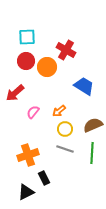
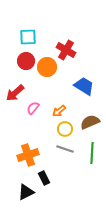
cyan square: moved 1 px right
pink semicircle: moved 4 px up
brown semicircle: moved 3 px left, 3 px up
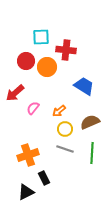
cyan square: moved 13 px right
red cross: rotated 24 degrees counterclockwise
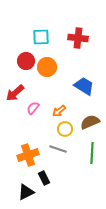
red cross: moved 12 px right, 12 px up
gray line: moved 7 px left
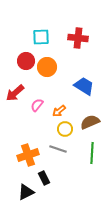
pink semicircle: moved 4 px right, 3 px up
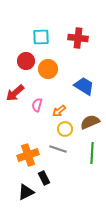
orange circle: moved 1 px right, 2 px down
pink semicircle: rotated 24 degrees counterclockwise
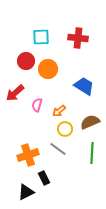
gray line: rotated 18 degrees clockwise
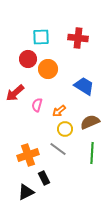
red circle: moved 2 px right, 2 px up
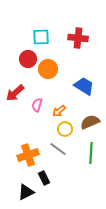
green line: moved 1 px left
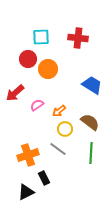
blue trapezoid: moved 8 px right, 1 px up
pink semicircle: rotated 40 degrees clockwise
brown semicircle: rotated 60 degrees clockwise
